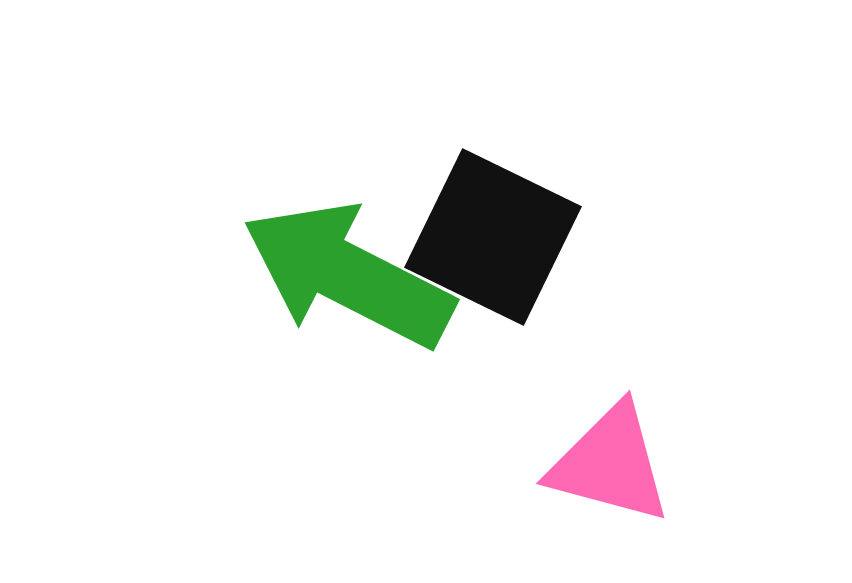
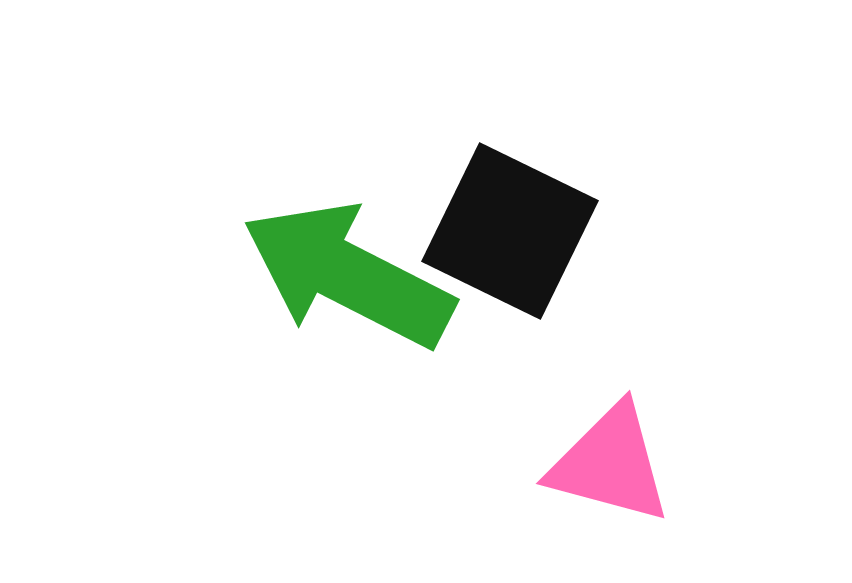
black square: moved 17 px right, 6 px up
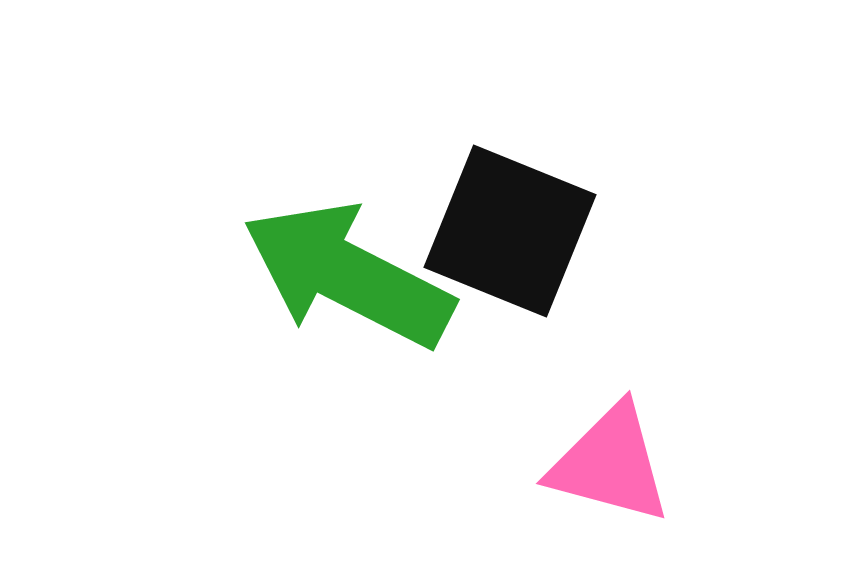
black square: rotated 4 degrees counterclockwise
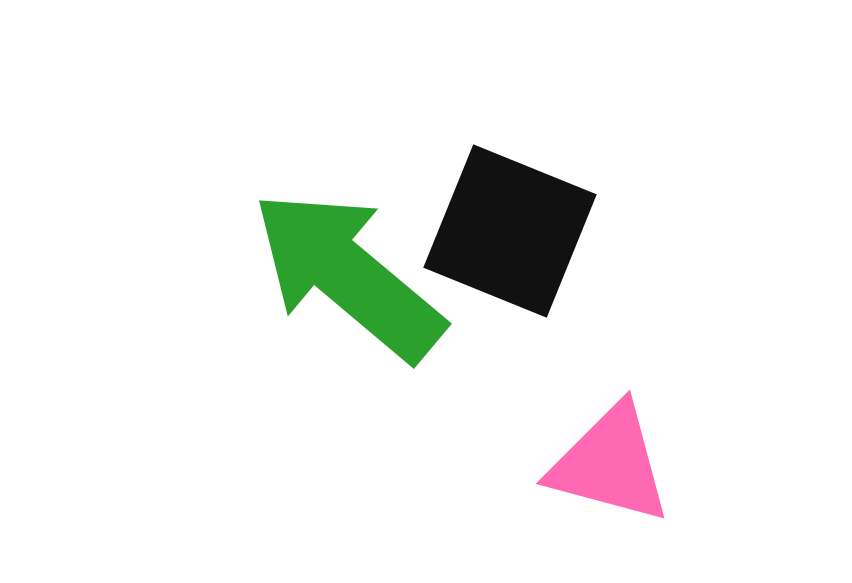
green arrow: rotated 13 degrees clockwise
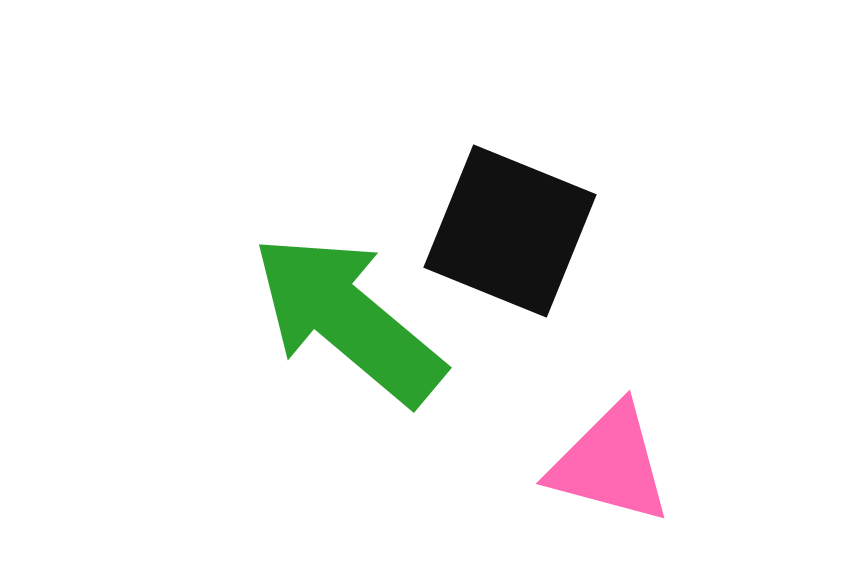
green arrow: moved 44 px down
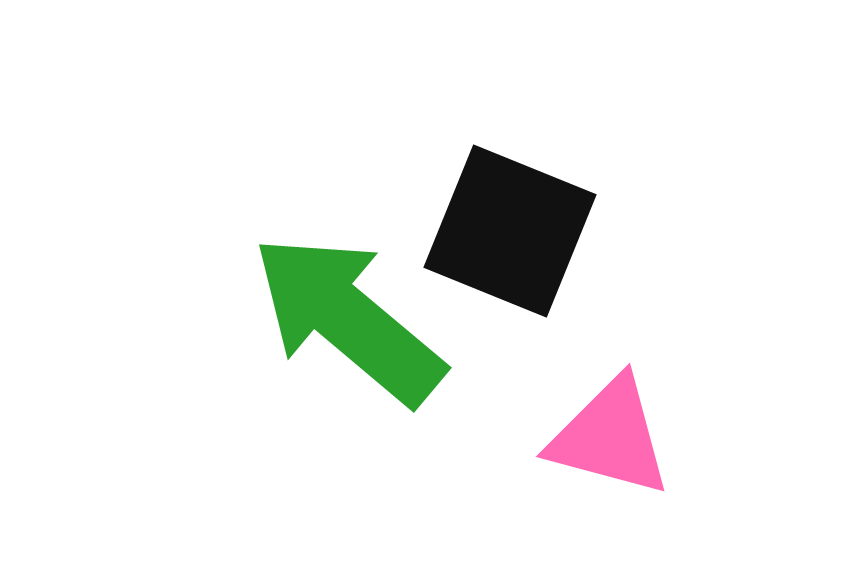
pink triangle: moved 27 px up
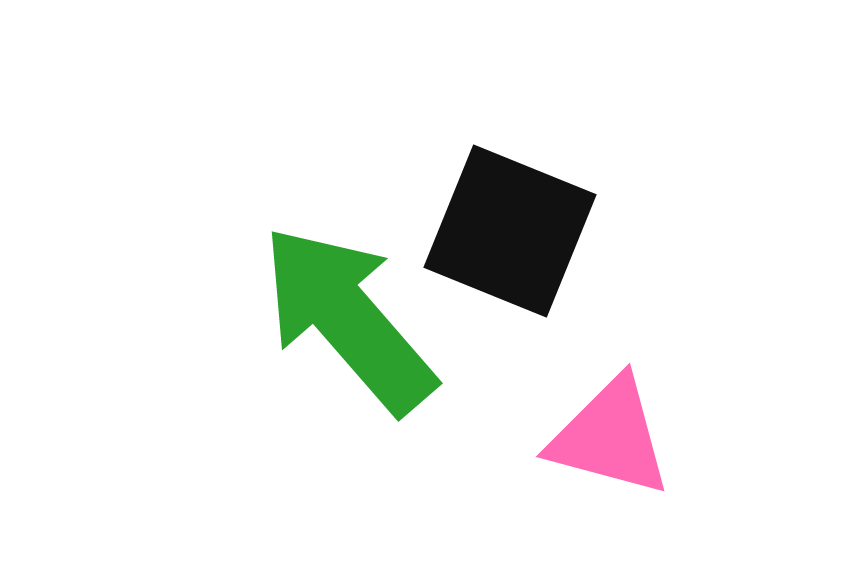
green arrow: rotated 9 degrees clockwise
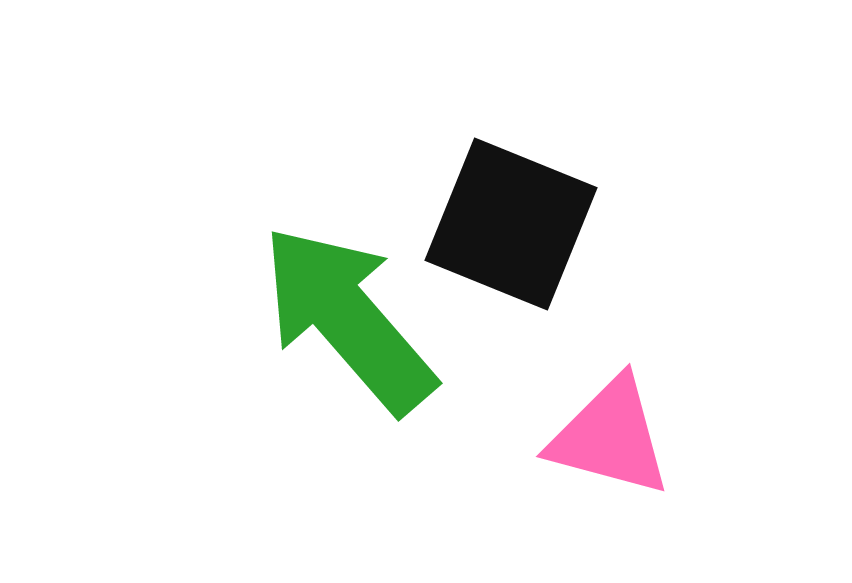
black square: moved 1 px right, 7 px up
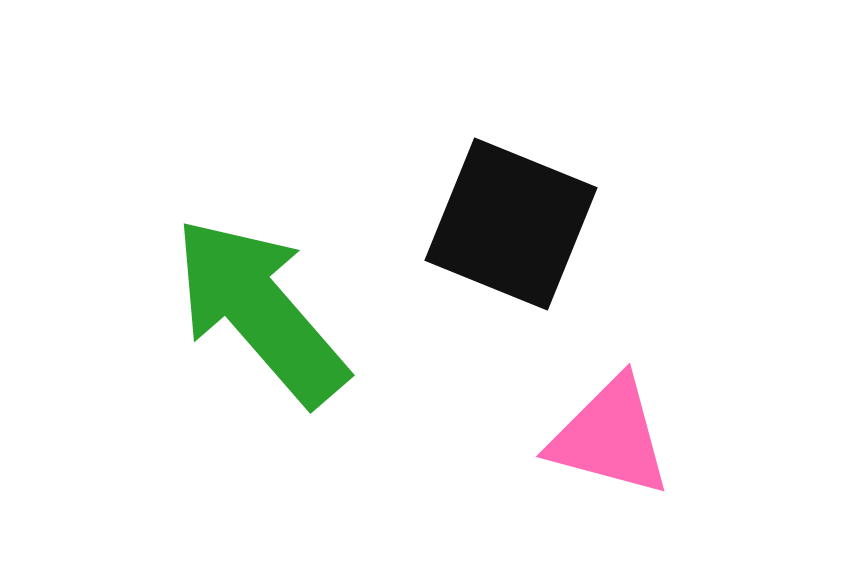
green arrow: moved 88 px left, 8 px up
